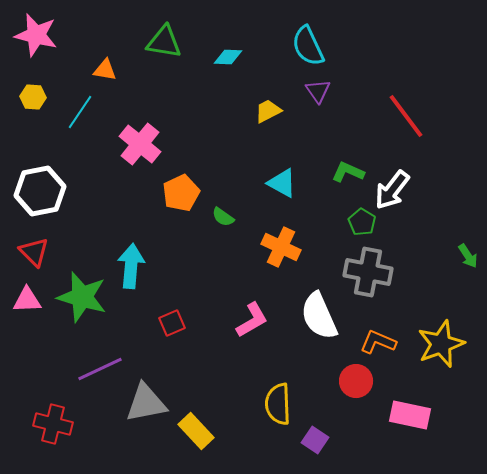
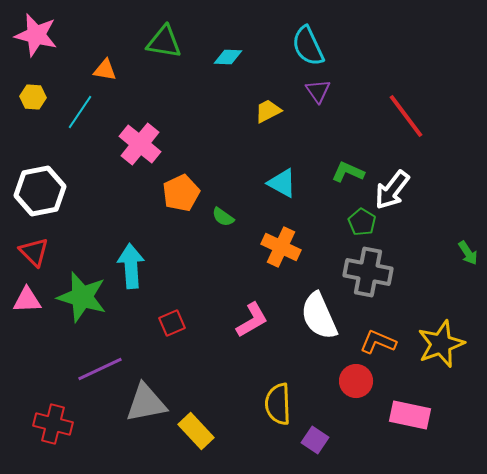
green arrow: moved 3 px up
cyan arrow: rotated 9 degrees counterclockwise
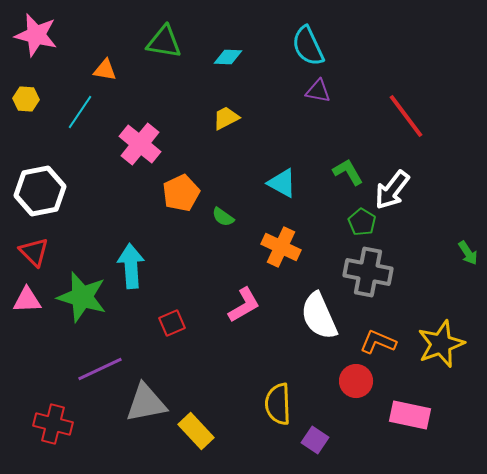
purple triangle: rotated 44 degrees counterclockwise
yellow hexagon: moved 7 px left, 2 px down
yellow trapezoid: moved 42 px left, 7 px down
green L-shape: rotated 36 degrees clockwise
pink L-shape: moved 8 px left, 15 px up
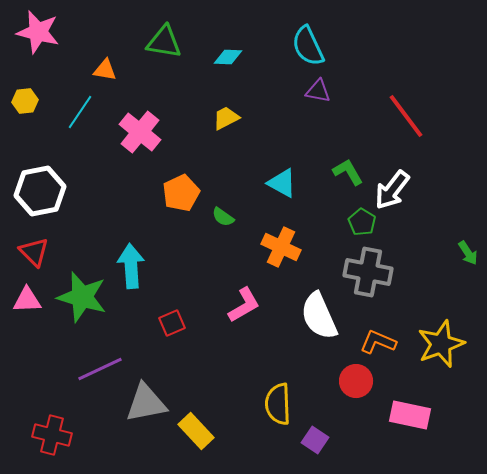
pink star: moved 2 px right, 3 px up
yellow hexagon: moved 1 px left, 2 px down; rotated 10 degrees counterclockwise
pink cross: moved 12 px up
red cross: moved 1 px left, 11 px down
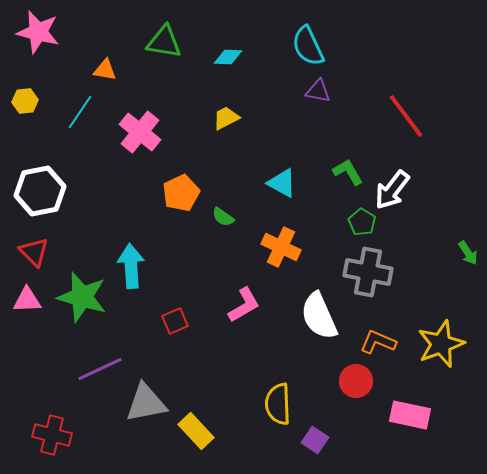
red square: moved 3 px right, 2 px up
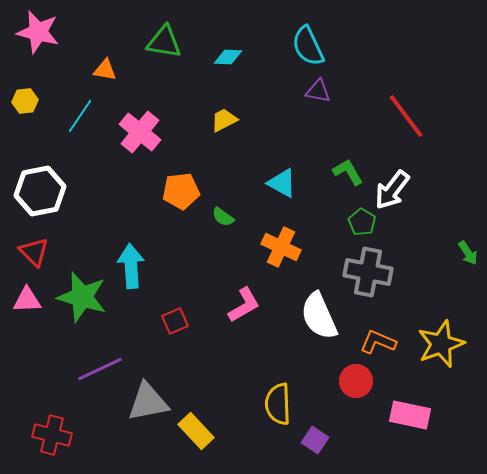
cyan line: moved 4 px down
yellow trapezoid: moved 2 px left, 2 px down
orange pentagon: moved 2 px up; rotated 18 degrees clockwise
gray triangle: moved 2 px right, 1 px up
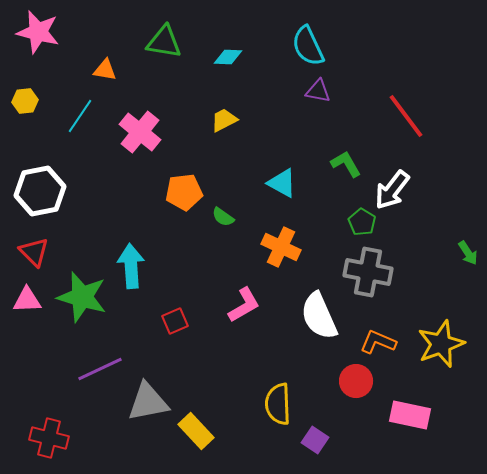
green L-shape: moved 2 px left, 8 px up
orange pentagon: moved 3 px right, 1 px down
red cross: moved 3 px left, 3 px down
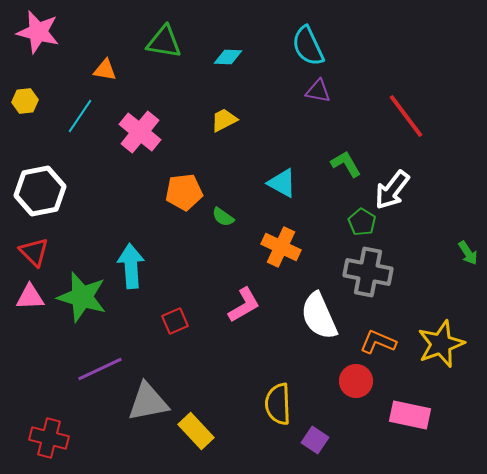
pink triangle: moved 3 px right, 3 px up
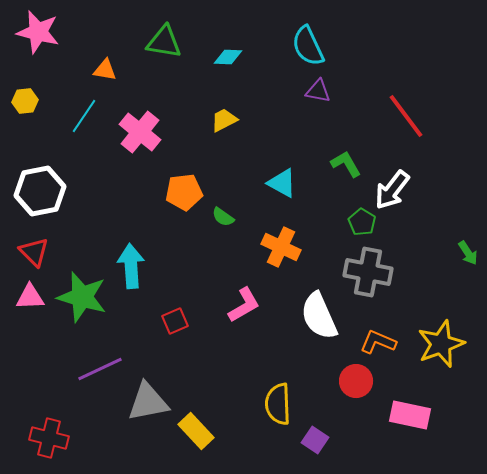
cyan line: moved 4 px right
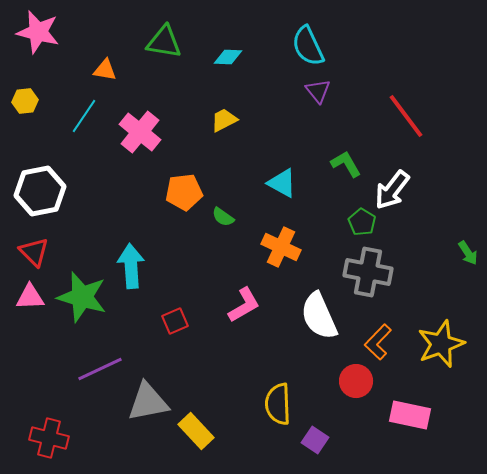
purple triangle: rotated 40 degrees clockwise
orange L-shape: rotated 69 degrees counterclockwise
